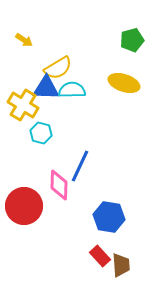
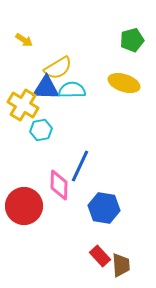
cyan hexagon: moved 3 px up; rotated 25 degrees counterclockwise
blue hexagon: moved 5 px left, 9 px up
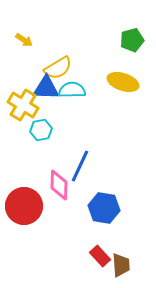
yellow ellipse: moved 1 px left, 1 px up
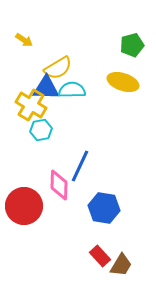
green pentagon: moved 5 px down
yellow cross: moved 8 px right
brown trapezoid: rotated 35 degrees clockwise
